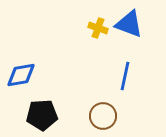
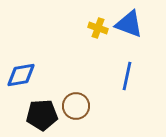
blue line: moved 2 px right
brown circle: moved 27 px left, 10 px up
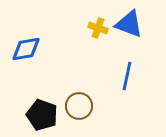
blue diamond: moved 5 px right, 26 px up
brown circle: moved 3 px right
black pentagon: rotated 24 degrees clockwise
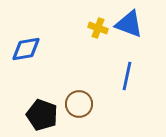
brown circle: moved 2 px up
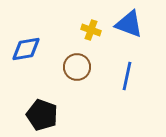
yellow cross: moved 7 px left, 2 px down
brown circle: moved 2 px left, 37 px up
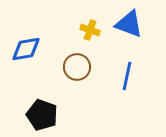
yellow cross: moved 1 px left
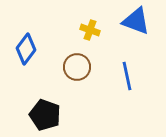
blue triangle: moved 7 px right, 3 px up
blue diamond: rotated 44 degrees counterclockwise
blue line: rotated 24 degrees counterclockwise
black pentagon: moved 3 px right
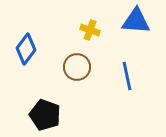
blue triangle: rotated 16 degrees counterclockwise
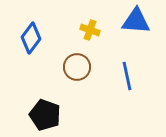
blue diamond: moved 5 px right, 11 px up
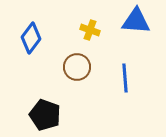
blue line: moved 2 px left, 2 px down; rotated 8 degrees clockwise
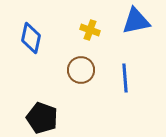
blue triangle: rotated 16 degrees counterclockwise
blue diamond: rotated 24 degrees counterclockwise
brown circle: moved 4 px right, 3 px down
black pentagon: moved 3 px left, 3 px down
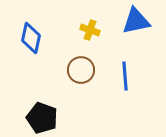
blue line: moved 2 px up
